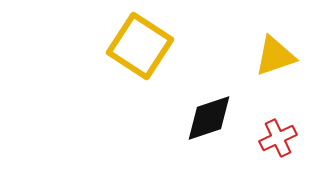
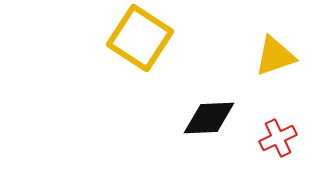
yellow square: moved 8 px up
black diamond: rotated 16 degrees clockwise
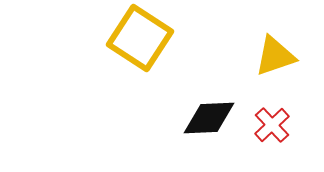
red cross: moved 6 px left, 13 px up; rotated 18 degrees counterclockwise
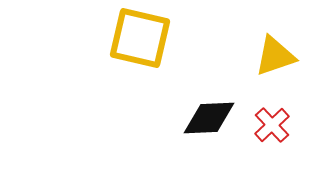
yellow square: rotated 20 degrees counterclockwise
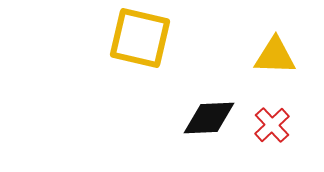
yellow triangle: rotated 21 degrees clockwise
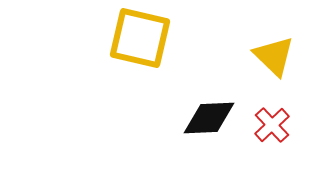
yellow triangle: moved 1 px left; rotated 42 degrees clockwise
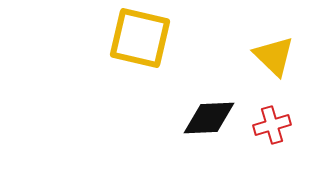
red cross: rotated 27 degrees clockwise
